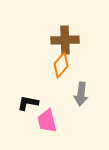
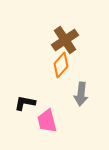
brown cross: rotated 32 degrees counterclockwise
black L-shape: moved 3 px left
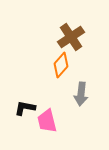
brown cross: moved 6 px right, 3 px up
black L-shape: moved 5 px down
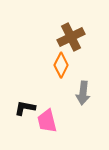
brown cross: rotated 8 degrees clockwise
orange diamond: rotated 15 degrees counterclockwise
gray arrow: moved 2 px right, 1 px up
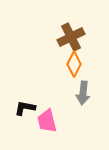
orange diamond: moved 13 px right, 1 px up
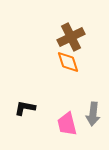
orange diamond: moved 6 px left, 2 px up; rotated 45 degrees counterclockwise
gray arrow: moved 10 px right, 21 px down
pink trapezoid: moved 20 px right, 3 px down
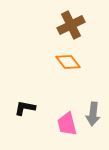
brown cross: moved 12 px up
orange diamond: rotated 20 degrees counterclockwise
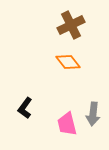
black L-shape: rotated 65 degrees counterclockwise
